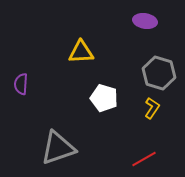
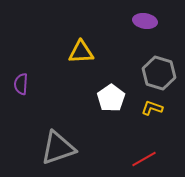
white pentagon: moved 7 px right; rotated 20 degrees clockwise
yellow L-shape: rotated 105 degrees counterclockwise
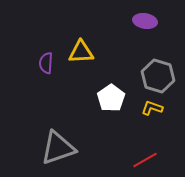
gray hexagon: moved 1 px left, 3 px down
purple semicircle: moved 25 px right, 21 px up
red line: moved 1 px right, 1 px down
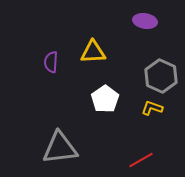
yellow triangle: moved 12 px right
purple semicircle: moved 5 px right, 1 px up
gray hexagon: moved 3 px right; rotated 8 degrees clockwise
white pentagon: moved 6 px left, 1 px down
gray triangle: moved 2 px right; rotated 12 degrees clockwise
red line: moved 4 px left
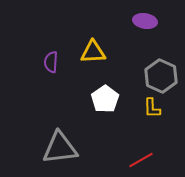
yellow L-shape: rotated 110 degrees counterclockwise
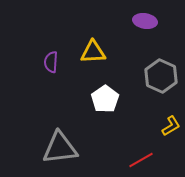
yellow L-shape: moved 19 px right, 18 px down; rotated 120 degrees counterclockwise
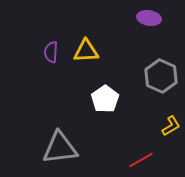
purple ellipse: moved 4 px right, 3 px up
yellow triangle: moved 7 px left, 1 px up
purple semicircle: moved 10 px up
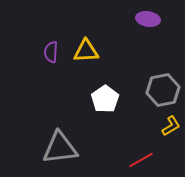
purple ellipse: moved 1 px left, 1 px down
gray hexagon: moved 2 px right, 14 px down; rotated 24 degrees clockwise
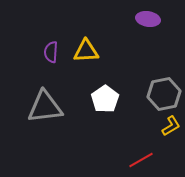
gray hexagon: moved 1 px right, 4 px down
gray triangle: moved 15 px left, 41 px up
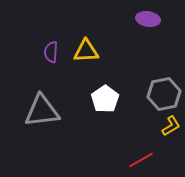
gray triangle: moved 3 px left, 4 px down
